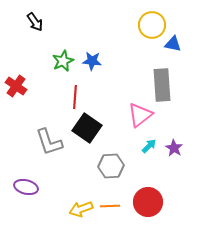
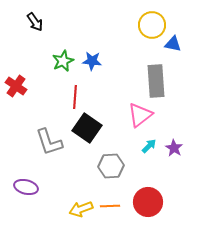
gray rectangle: moved 6 px left, 4 px up
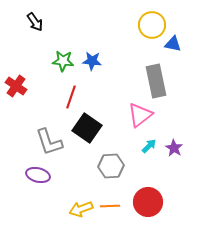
green star: rotated 30 degrees clockwise
gray rectangle: rotated 8 degrees counterclockwise
red line: moved 4 px left; rotated 15 degrees clockwise
purple ellipse: moved 12 px right, 12 px up
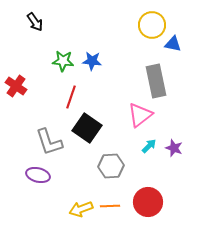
purple star: rotated 12 degrees counterclockwise
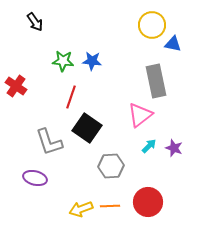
purple ellipse: moved 3 px left, 3 px down
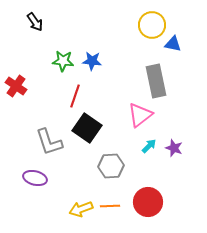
red line: moved 4 px right, 1 px up
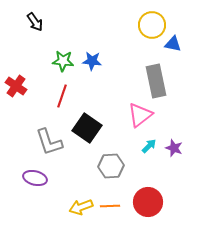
red line: moved 13 px left
yellow arrow: moved 2 px up
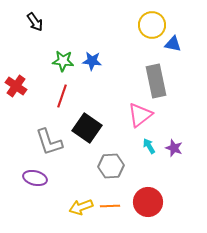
cyan arrow: rotated 77 degrees counterclockwise
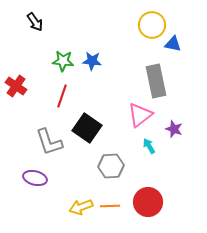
purple star: moved 19 px up
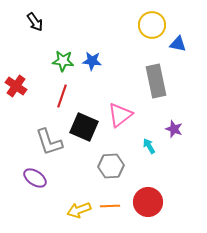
blue triangle: moved 5 px right
pink triangle: moved 20 px left
black square: moved 3 px left, 1 px up; rotated 12 degrees counterclockwise
purple ellipse: rotated 20 degrees clockwise
yellow arrow: moved 2 px left, 3 px down
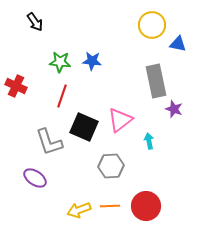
green star: moved 3 px left, 1 px down
red cross: rotated 10 degrees counterclockwise
pink triangle: moved 5 px down
purple star: moved 20 px up
cyan arrow: moved 5 px up; rotated 21 degrees clockwise
red circle: moved 2 px left, 4 px down
